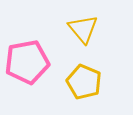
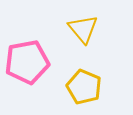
yellow pentagon: moved 5 px down
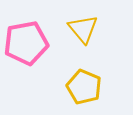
pink pentagon: moved 1 px left, 19 px up
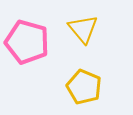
pink pentagon: moved 1 px right, 1 px up; rotated 27 degrees clockwise
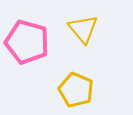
yellow pentagon: moved 8 px left, 3 px down
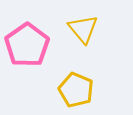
pink pentagon: moved 3 px down; rotated 21 degrees clockwise
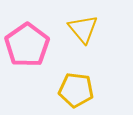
yellow pentagon: rotated 16 degrees counterclockwise
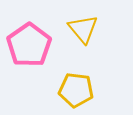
pink pentagon: moved 2 px right
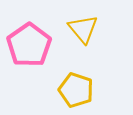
yellow pentagon: rotated 12 degrees clockwise
